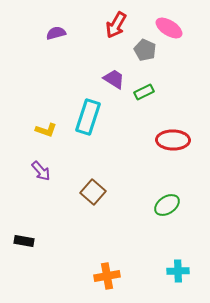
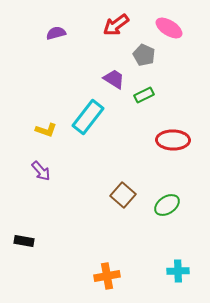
red arrow: rotated 24 degrees clockwise
gray pentagon: moved 1 px left, 5 px down
green rectangle: moved 3 px down
cyan rectangle: rotated 20 degrees clockwise
brown square: moved 30 px right, 3 px down
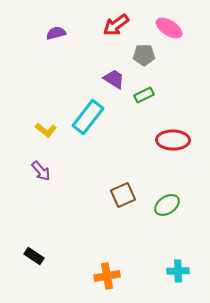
gray pentagon: rotated 25 degrees counterclockwise
yellow L-shape: rotated 20 degrees clockwise
brown square: rotated 25 degrees clockwise
black rectangle: moved 10 px right, 15 px down; rotated 24 degrees clockwise
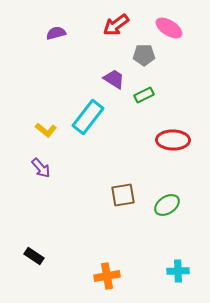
purple arrow: moved 3 px up
brown square: rotated 15 degrees clockwise
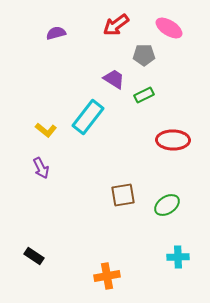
purple arrow: rotated 15 degrees clockwise
cyan cross: moved 14 px up
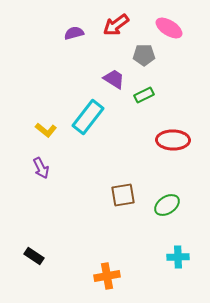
purple semicircle: moved 18 px right
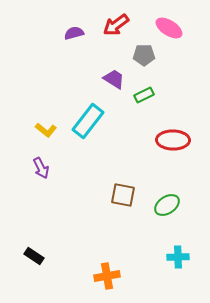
cyan rectangle: moved 4 px down
brown square: rotated 20 degrees clockwise
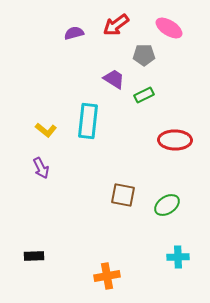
cyan rectangle: rotated 32 degrees counterclockwise
red ellipse: moved 2 px right
black rectangle: rotated 36 degrees counterclockwise
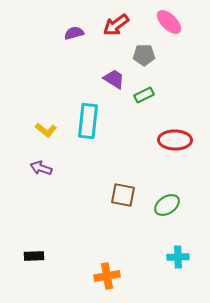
pink ellipse: moved 6 px up; rotated 12 degrees clockwise
purple arrow: rotated 135 degrees clockwise
